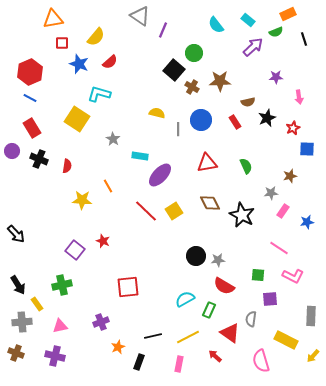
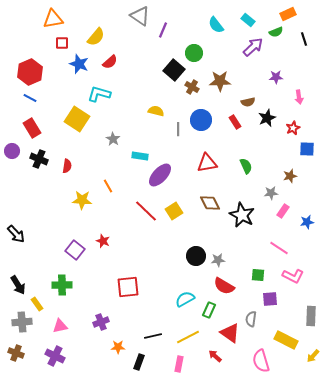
yellow semicircle at (157, 113): moved 1 px left, 2 px up
green cross at (62, 285): rotated 12 degrees clockwise
orange star at (118, 347): rotated 24 degrees clockwise
purple cross at (55, 356): rotated 12 degrees clockwise
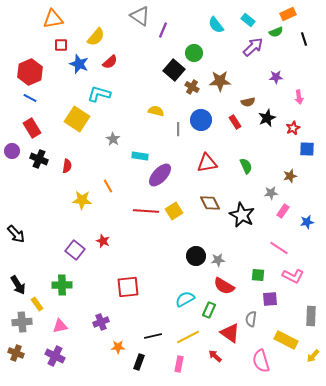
red square at (62, 43): moved 1 px left, 2 px down
red line at (146, 211): rotated 40 degrees counterclockwise
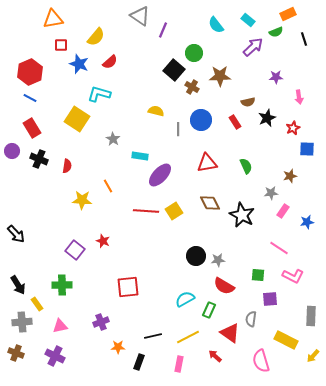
brown star at (220, 81): moved 5 px up
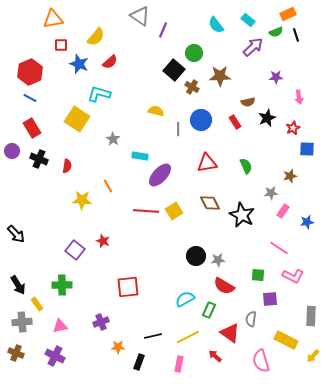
black line at (304, 39): moved 8 px left, 4 px up
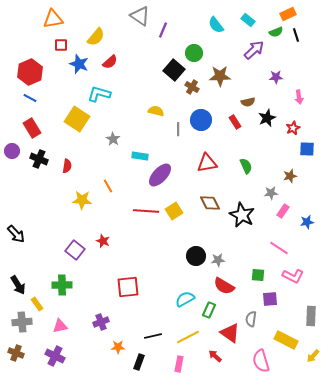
purple arrow at (253, 47): moved 1 px right, 3 px down
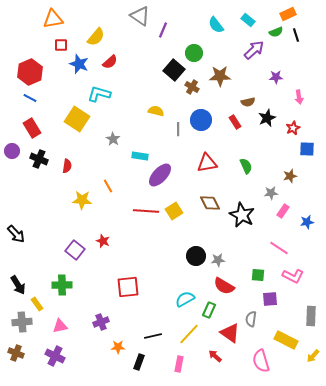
yellow line at (188, 337): moved 1 px right, 3 px up; rotated 20 degrees counterclockwise
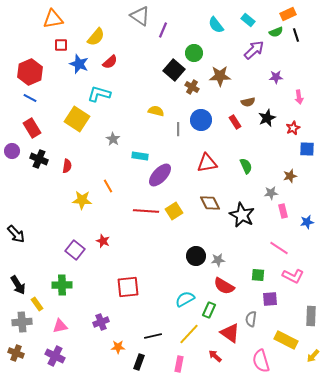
pink rectangle at (283, 211): rotated 48 degrees counterclockwise
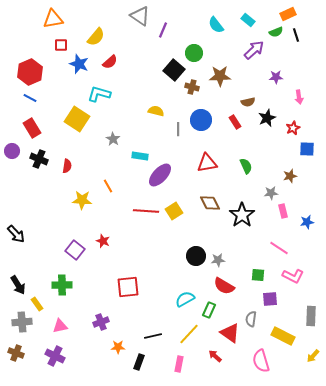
brown cross at (192, 87): rotated 16 degrees counterclockwise
black star at (242, 215): rotated 10 degrees clockwise
yellow rectangle at (286, 340): moved 3 px left, 4 px up
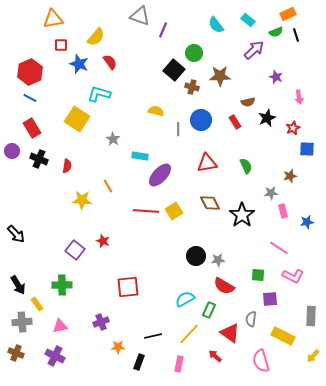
gray triangle at (140, 16): rotated 15 degrees counterclockwise
red semicircle at (110, 62): rotated 84 degrees counterclockwise
purple star at (276, 77): rotated 24 degrees clockwise
